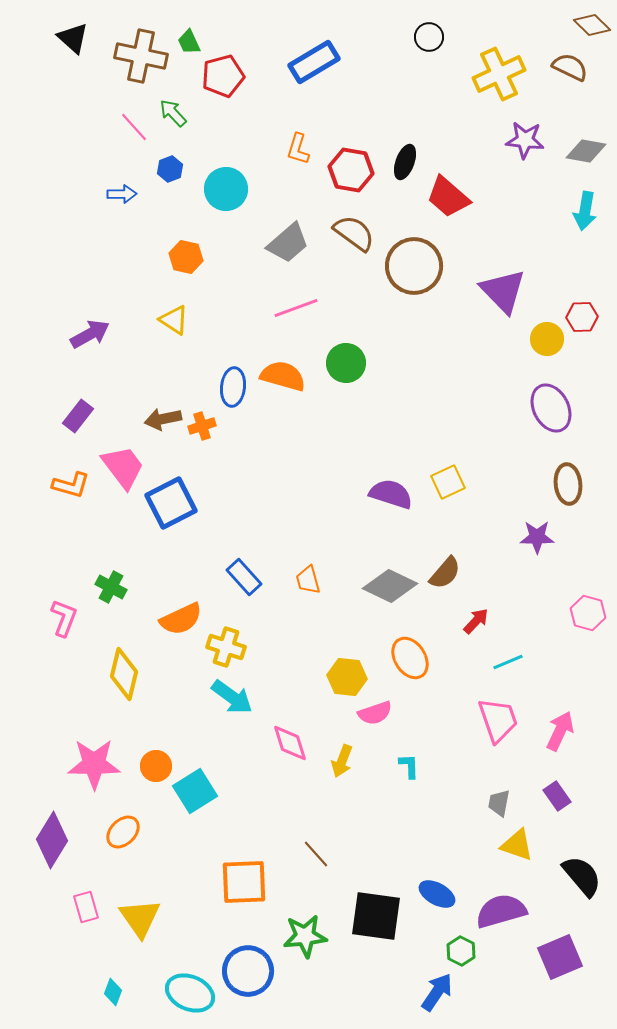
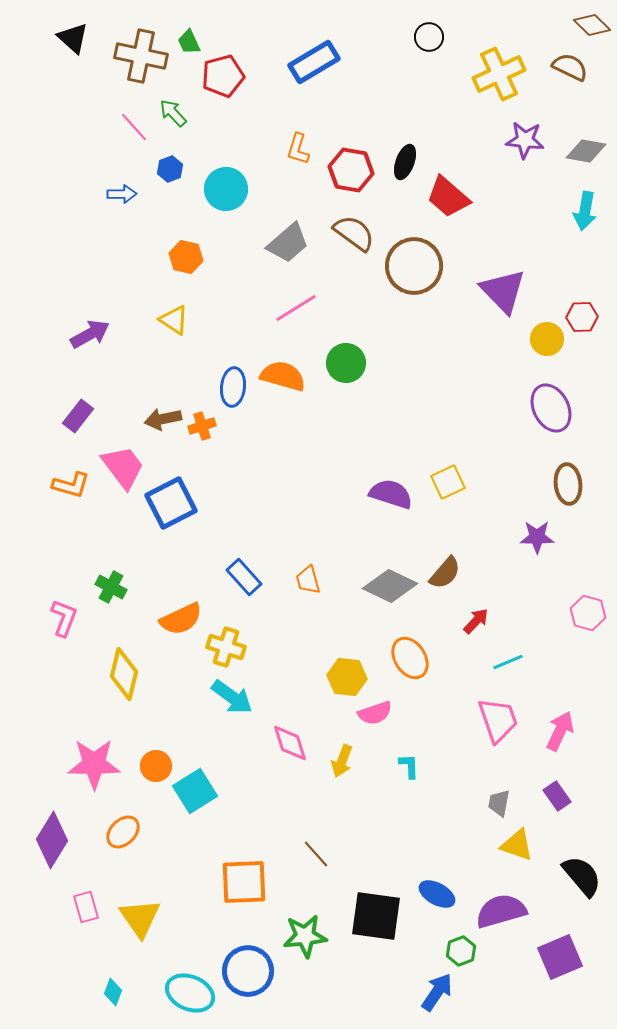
pink line at (296, 308): rotated 12 degrees counterclockwise
green hexagon at (461, 951): rotated 12 degrees clockwise
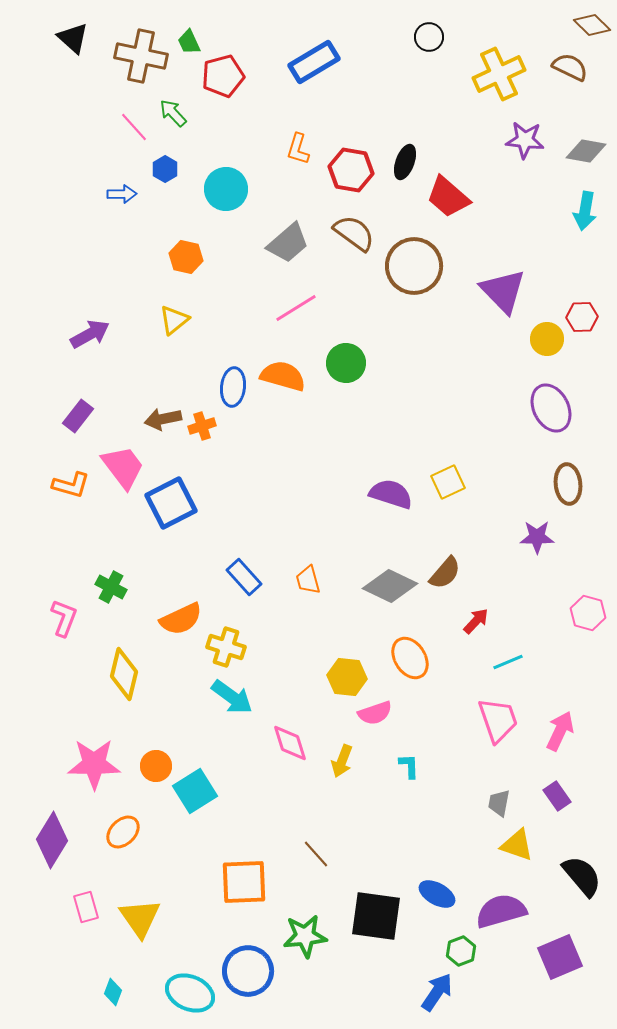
blue hexagon at (170, 169): moved 5 px left; rotated 10 degrees counterclockwise
yellow triangle at (174, 320): rotated 48 degrees clockwise
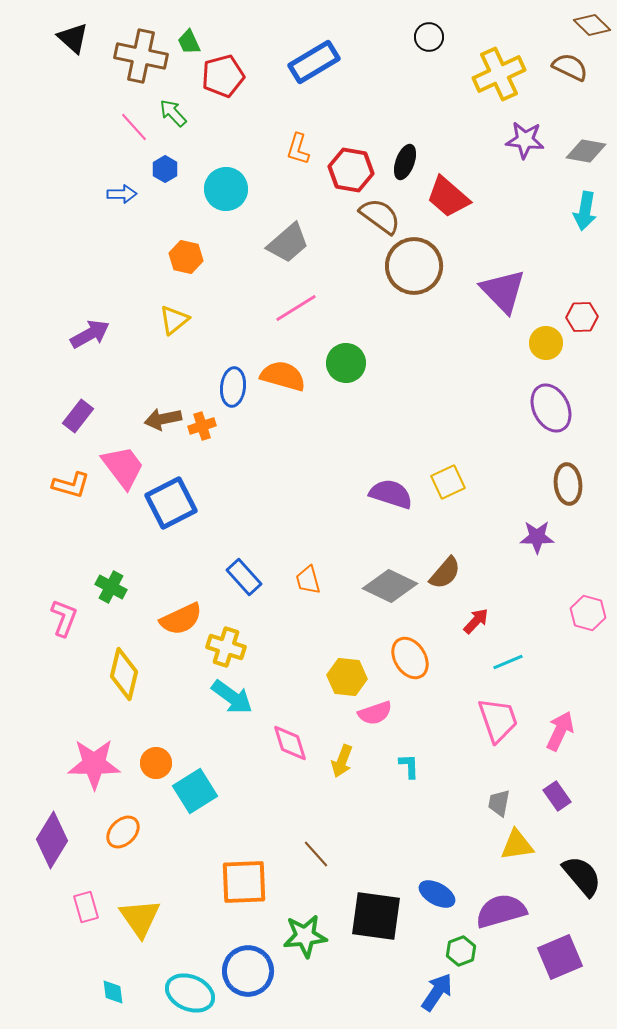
brown semicircle at (354, 233): moved 26 px right, 17 px up
yellow circle at (547, 339): moved 1 px left, 4 px down
orange circle at (156, 766): moved 3 px up
yellow triangle at (517, 845): rotated 27 degrees counterclockwise
cyan diamond at (113, 992): rotated 28 degrees counterclockwise
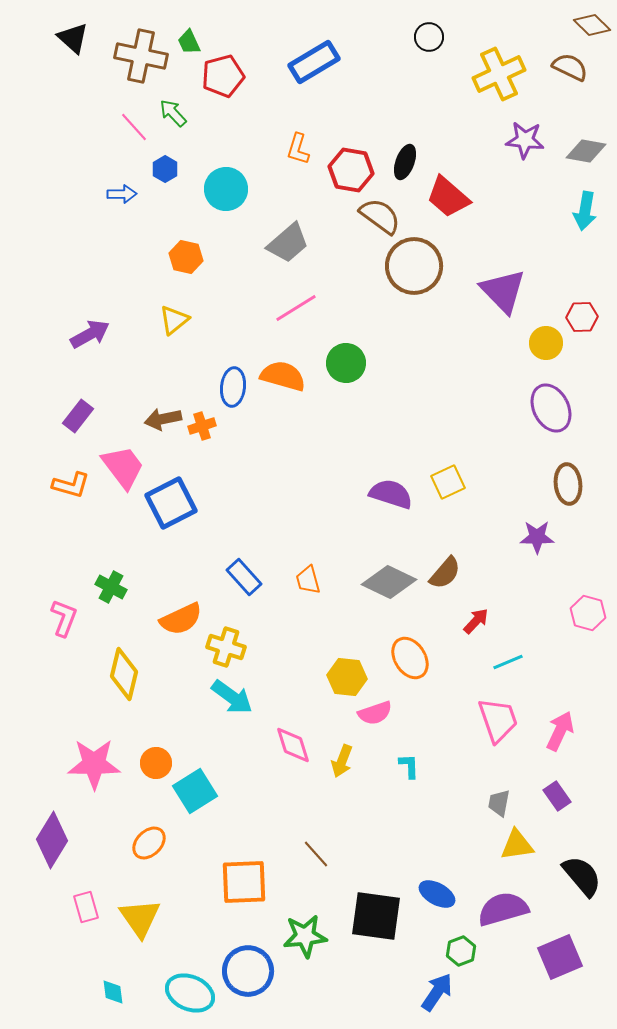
gray diamond at (390, 586): moved 1 px left, 4 px up
pink diamond at (290, 743): moved 3 px right, 2 px down
orange ellipse at (123, 832): moved 26 px right, 11 px down
purple semicircle at (501, 911): moved 2 px right, 2 px up
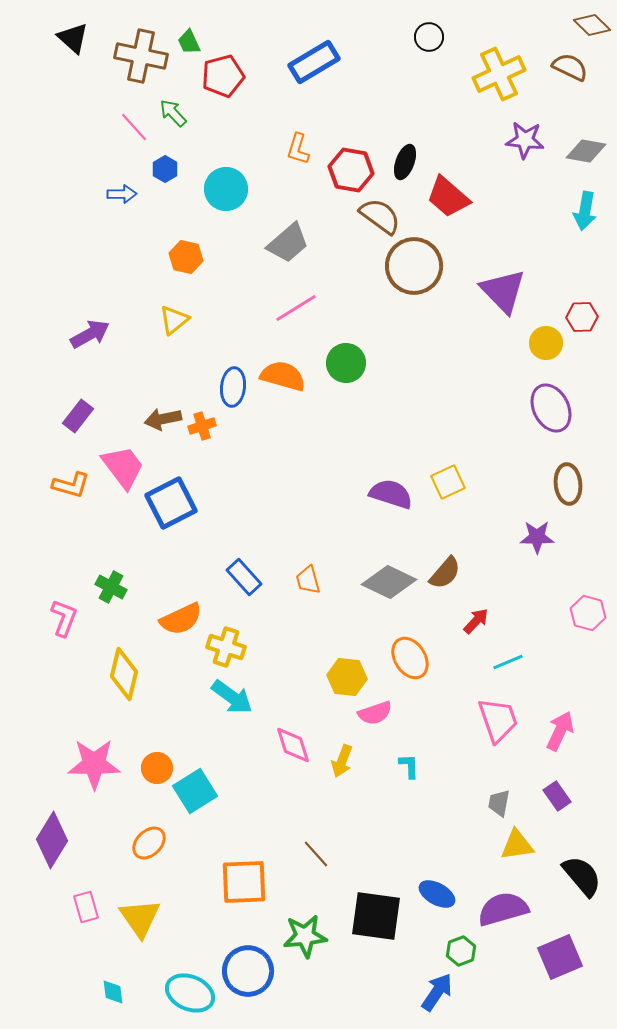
orange circle at (156, 763): moved 1 px right, 5 px down
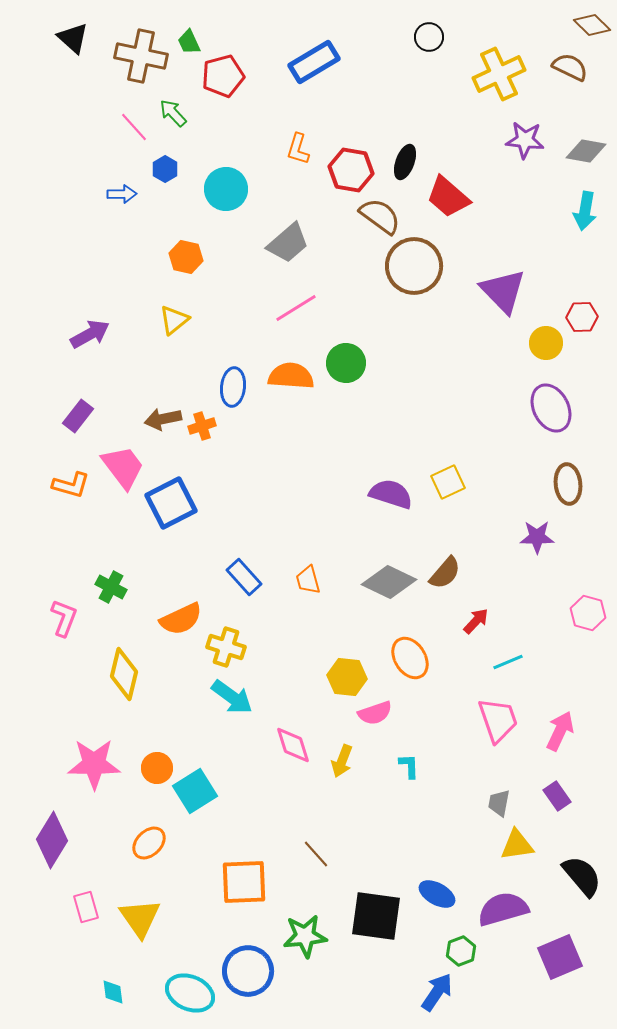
orange semicircle at (283, 376): moved 8 px right; rotated 12 degrees counterclockwise
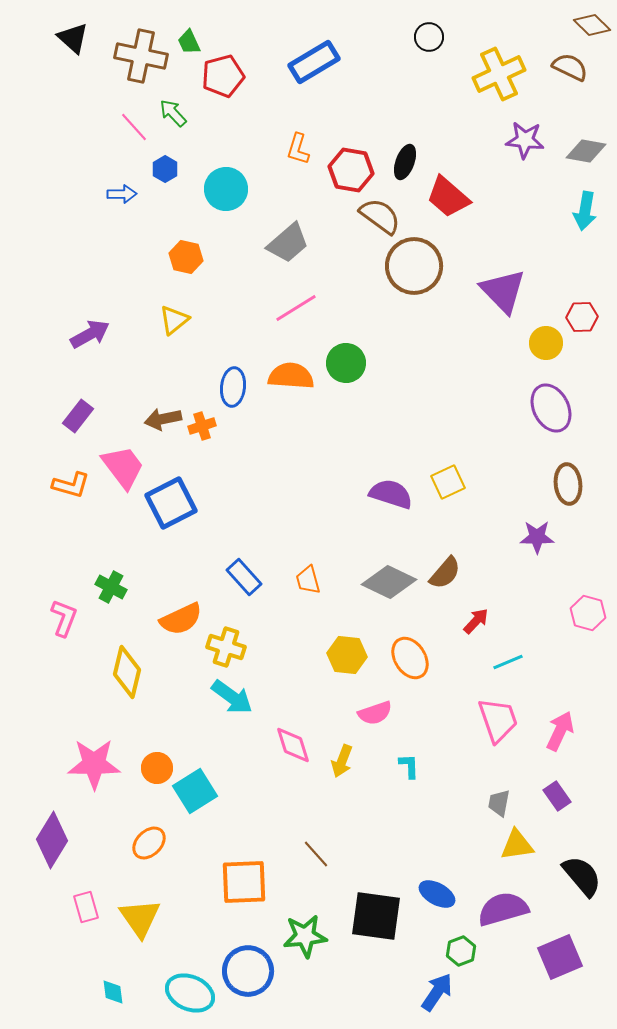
yellow diamond at (124, 674): moved 3 px right, 2 px up
yellow hexagon at (347, 677): moved 22 px up
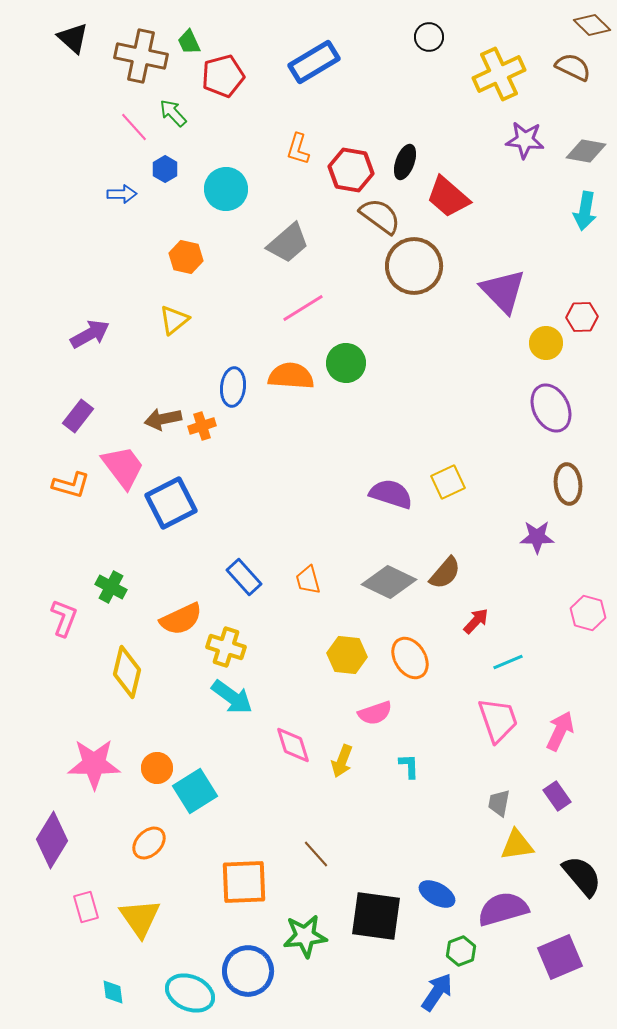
brown semicircle at (570, 67): moved 3 px right
pink line at (296, 308): moved 7 px right
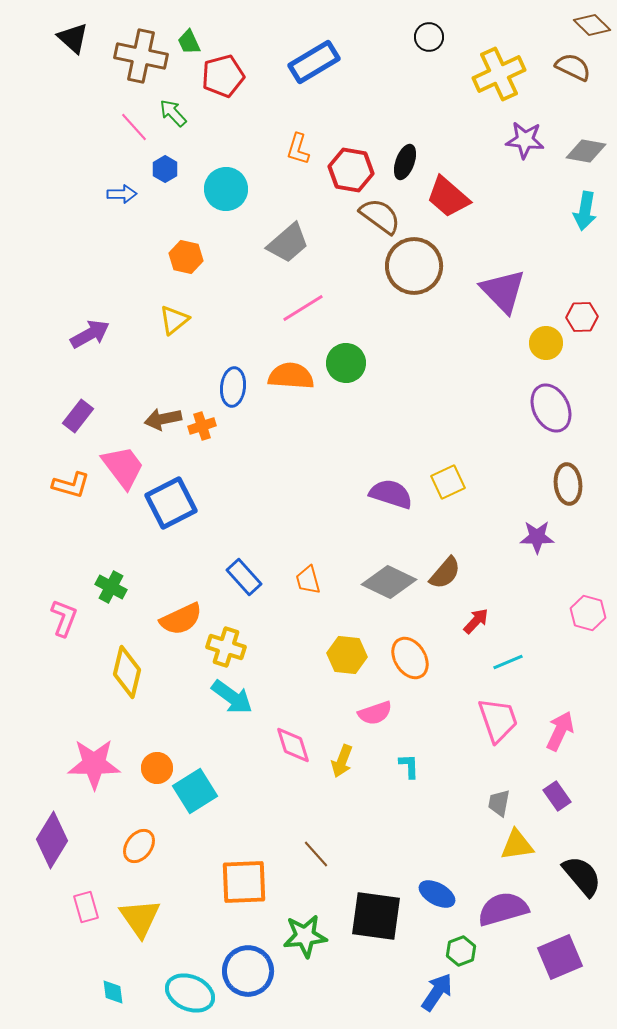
orange ellipse at (149, 843): moved 10 px left, 3 px down; rotated 8 degrees counterclockwise
